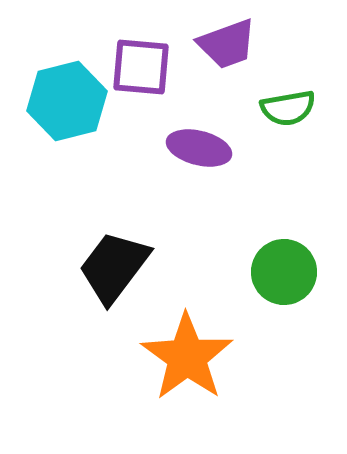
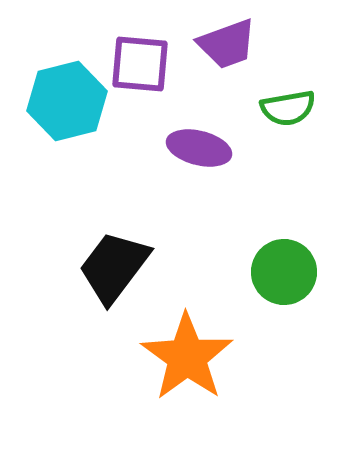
purple square: moved 1 px left, 3 px up
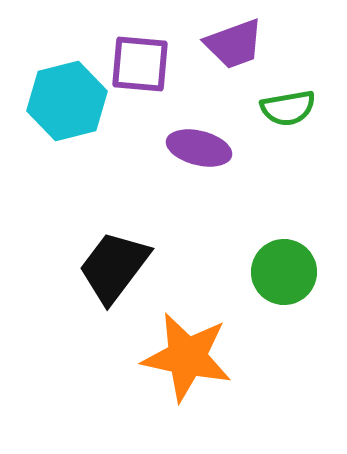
purple trapezoid: moved 7 px right
orange star: rotated 24 degrees counterclockwise
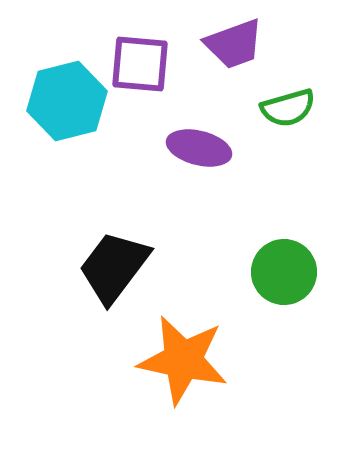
green semicircle: rotated 6 degrees counterclockwise
orange star: moved 4 px left, 3 px down
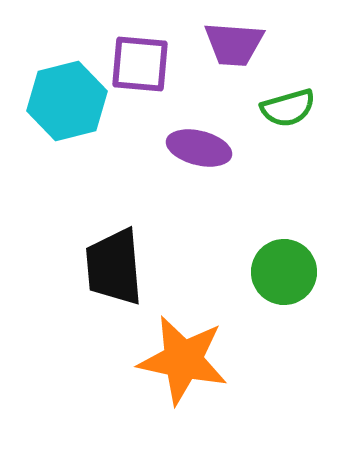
purple trapezoid: rotated 24 degrees clockwise
black trapezoid: rotated 42 degrees counterclockwise
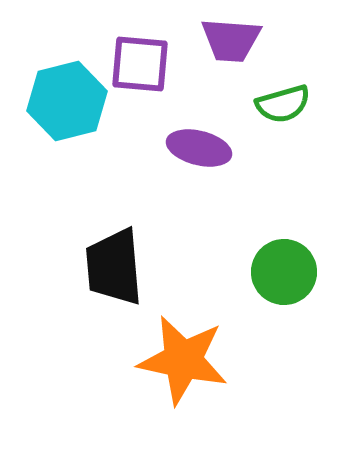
purple trapezoid: moved 3 px left, 4 px up
green semicircle: moved 5 px left, 4 px up
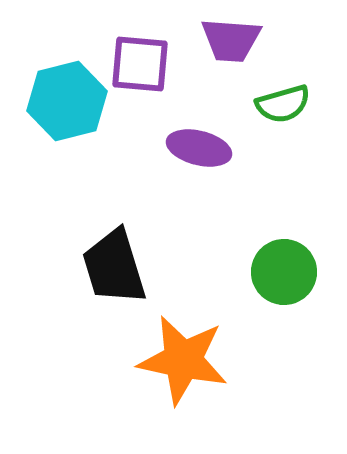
black trapezoid: rotated 12 degrees counterclockwise
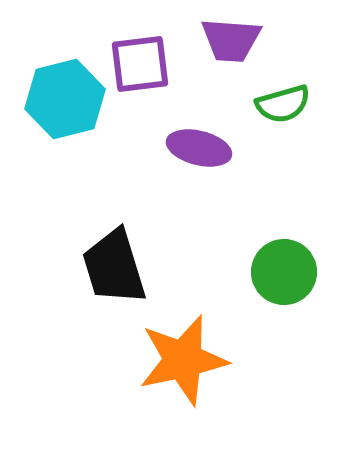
purple square: rotated 12 degrees counterclockwise
cyan hexagon: moved 2 px left, 2 px up
orange star: rotated 24 degrees counterclockwise
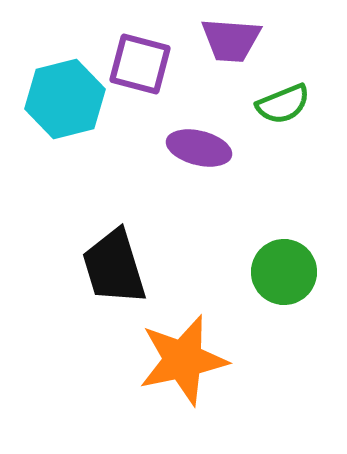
purple square: rotated 22 degrees clockwise
green semicircle: rotated 6 degrees counterclockwise
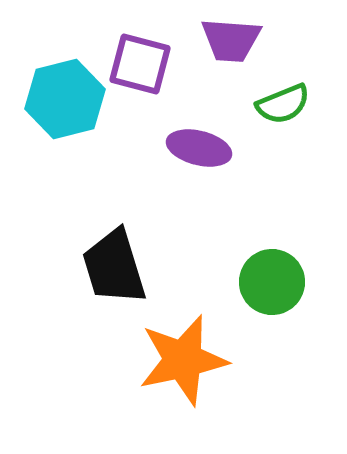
green circle: moved 12 px left, 10 px down
